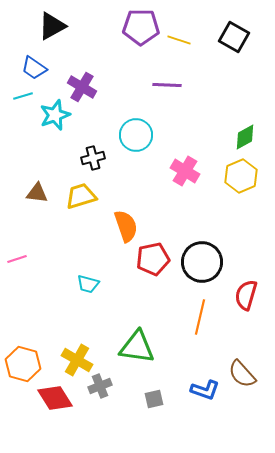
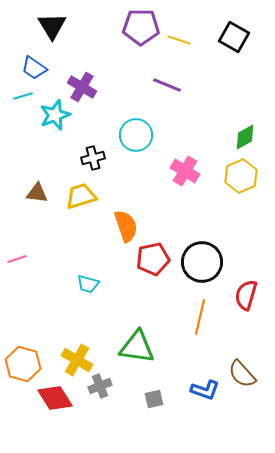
black triangle: rotated 32 degrees counterclockwise
purple line: rotated 20 degrees clockwise
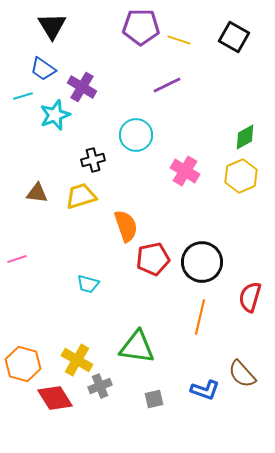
blue trapezoid: moved 9 px right, 1 px down
purple line: rotated 48 degrees counterclockwise
black cross: moved 2 px down
red semicircle: moved 4 px right, 2 px down
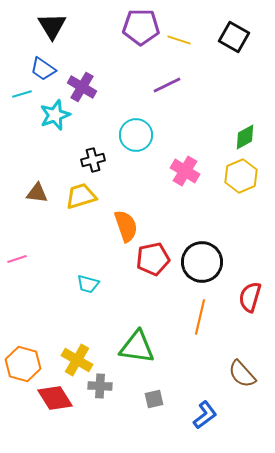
cyan line: moved 1 px left, 2 px up
gray cross: rotated 25 degrees clockwise
blue L-shape: moved 25 px down; rotated 56 degrees counterclockwise
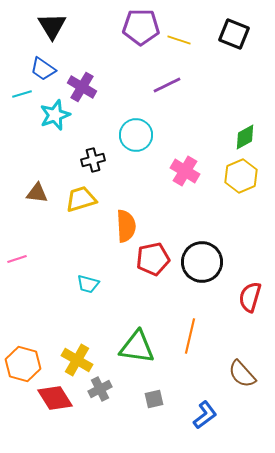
black square: moved 3 px up; rotated 8 degrees counterclockwise
yellow trapezoid: moved 3 px down
orange semicircle: rotated 16 degrees clockwise
orange line: moved 10 px left, 19 px down
gray cross: moved 3 px down; rotated 30 degrees counterclockwise
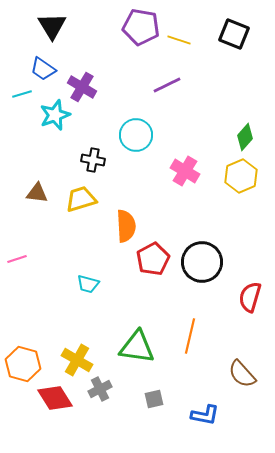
purple pentagon: rotated 9 degrees clockwise
green diamond: rotated 20 degrees counterclockwise
black cross: rotated 25 degrees clockwise
red pentagon: rotated 16 degrees counterclockwise
blue L-shape: rotated 48 degrees clockwise
